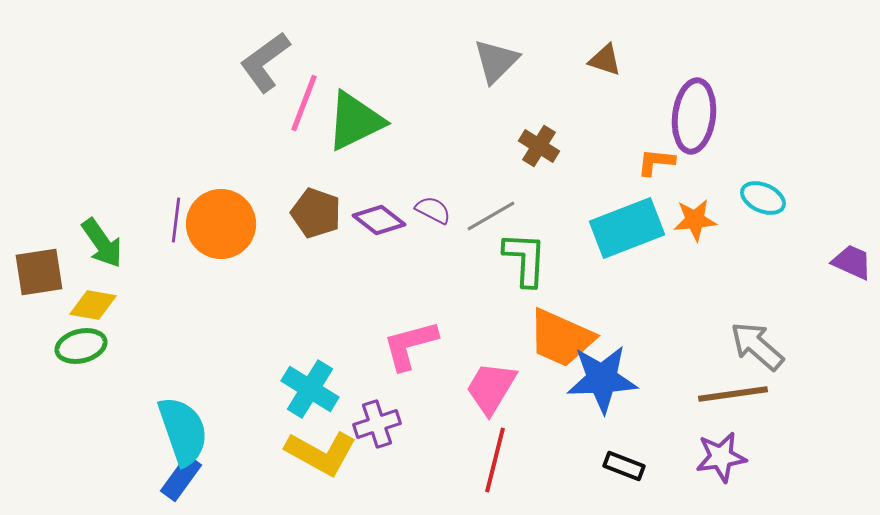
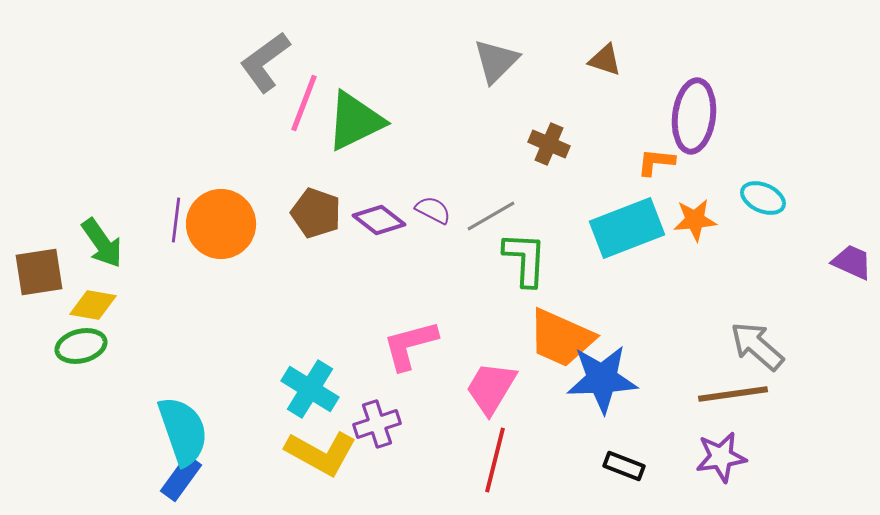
brown cross: moved 10 px right, 2 px up; rotated 9 degrees counterclockwise
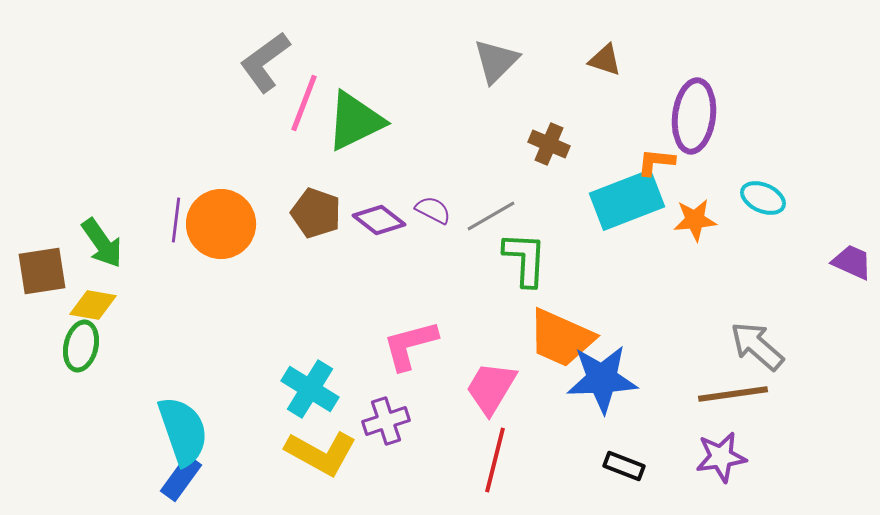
cyan rectangle: moved 28 px up
brown square: moved 3 px right, 1 px up
green ellipse: rotated 63 degrees counterclockwise
purple cross: moved 9 px right, 3 px up
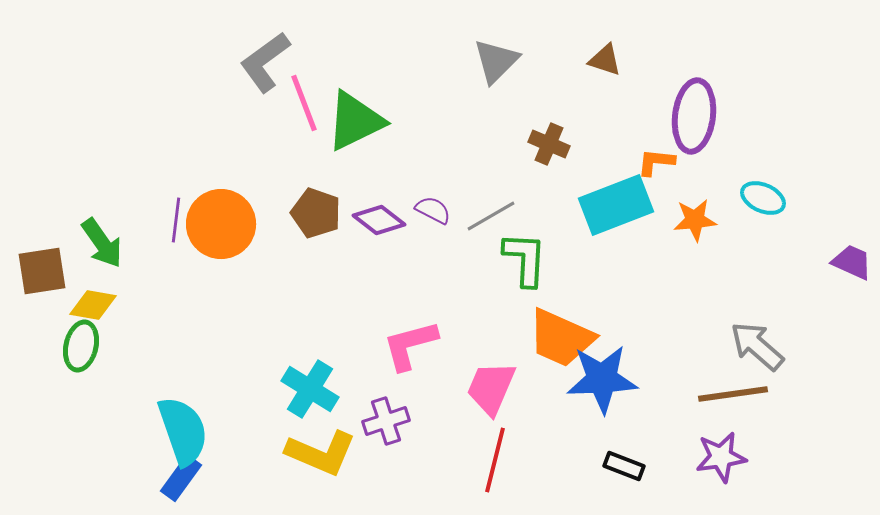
pink line: rotated 42 degrees counterclockwise
cyan rectangle: moved 11 px left, 5 px down
pink trapezoid: rotated 8 degrees counterclockwise
yellow L-shape: rotated 6 degrees counterclockwise
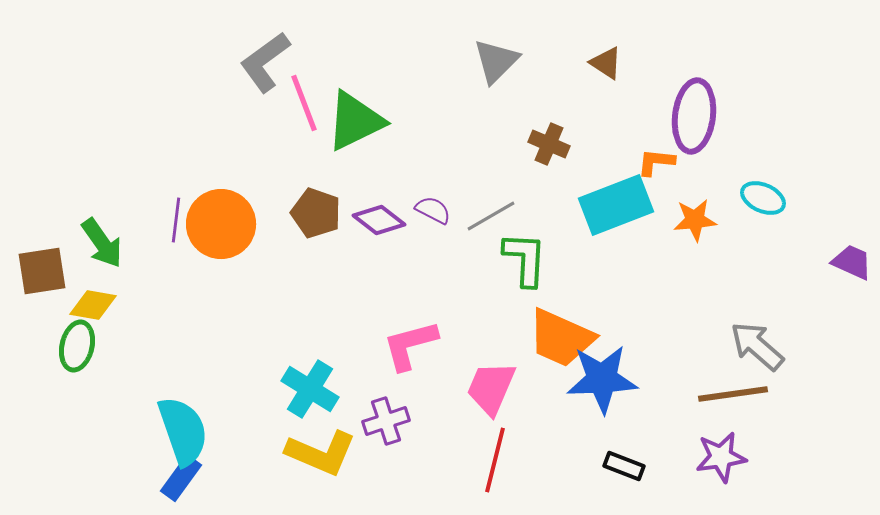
brown triangle: moved 1 px right, 3 px down; rotated 15 degrees clockwise
green ellipse: moved 4 px left
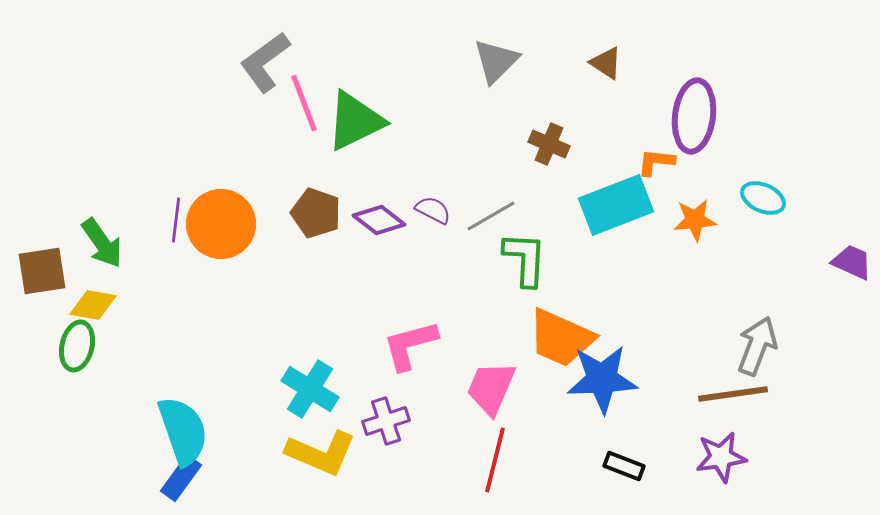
gray arrow: rotated 70 degrees clockwise
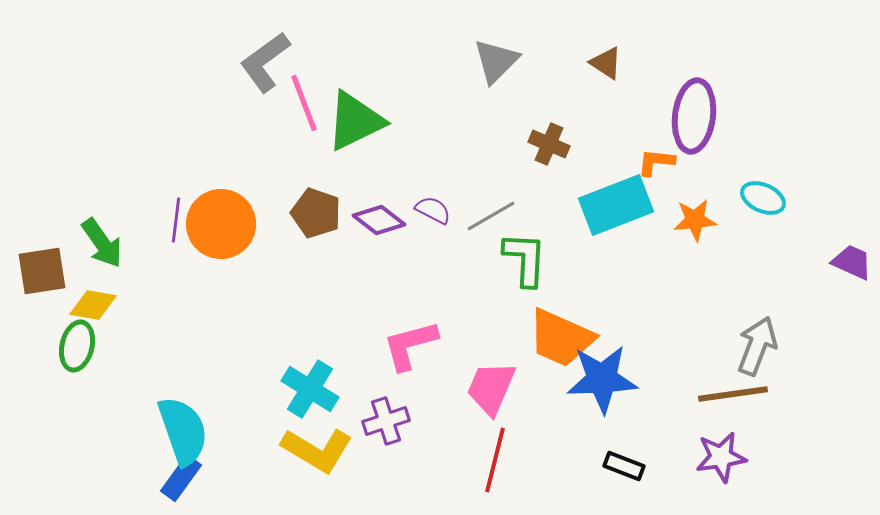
yellow L-shape: moved 4 px left, 3 px up; rotated 8 degrees clockwise
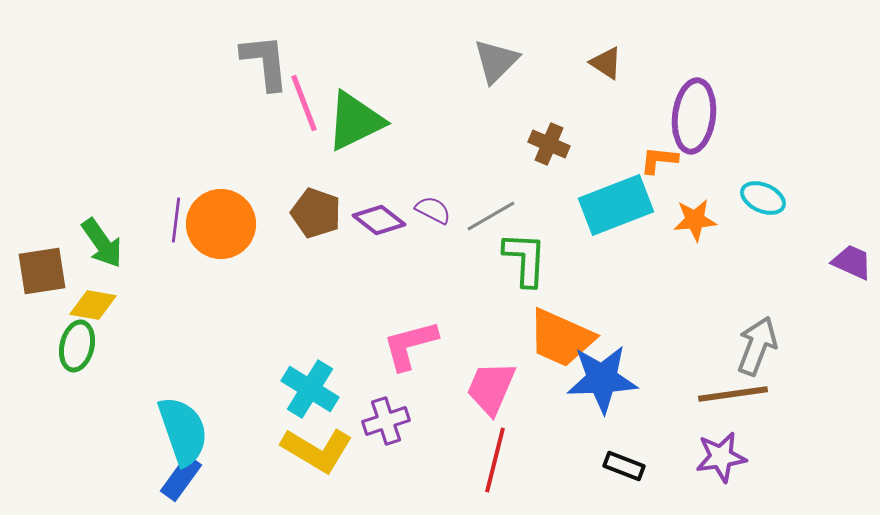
gray L-shape: rotated 120 degrees clockwise
orange L-shape: moved 3 px right, 2 px up
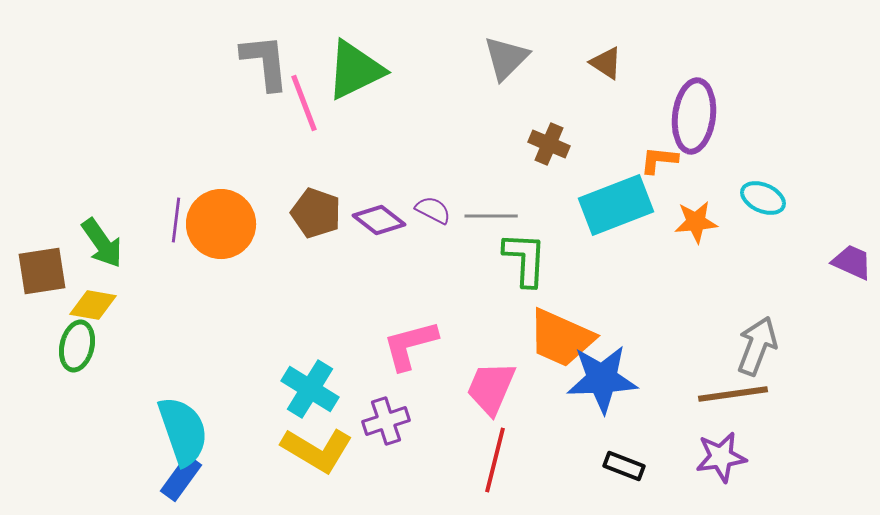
gray triangle: moved 10 px right, 3 px up
green triangle: moved 51 px up
gray line: rotated 30 degrees clockwise
orange star: moved 1 px right, 2 px down
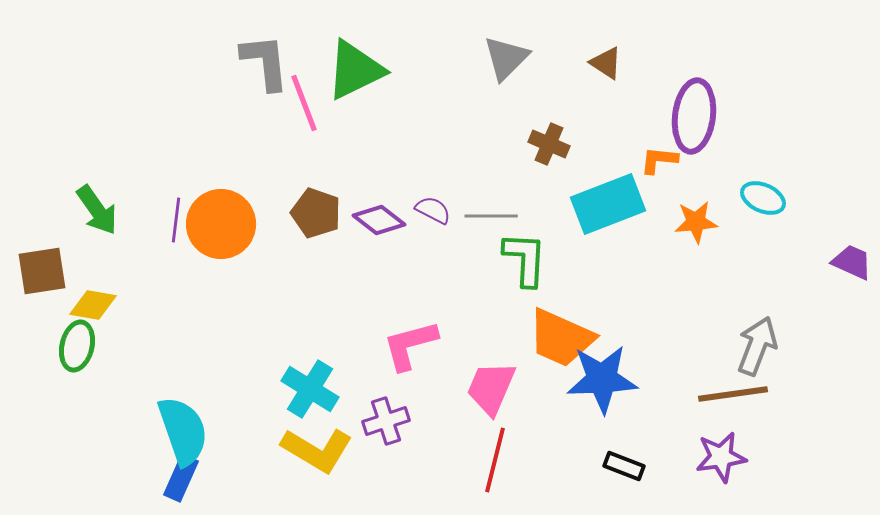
cyan rectangle: moved 8 px left, 1 px up
green arrow: moved 5 px left, 33 px up
blue rectangle: rotated 12 degrees counterclockwise
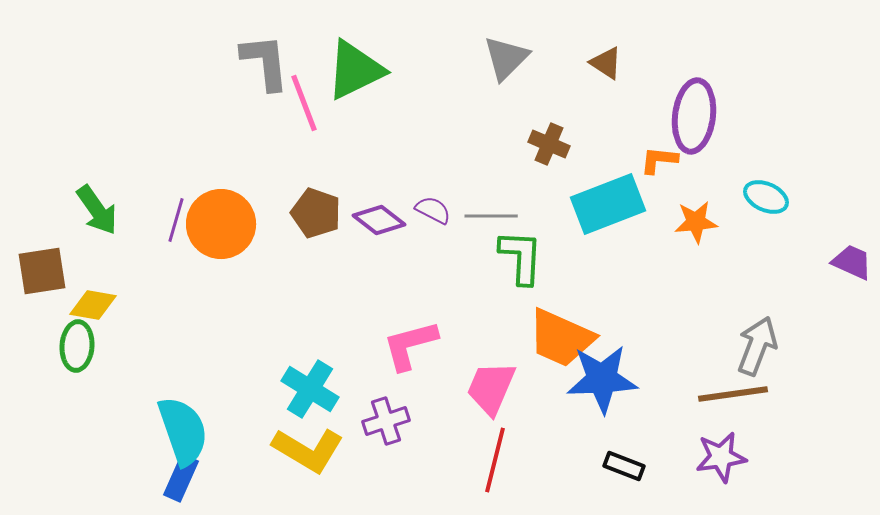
cyan ellipse: moved 3 px right, 1 px up
purple line: rotated 9 degrees clockwise
green L-shape: moved 4 px left, 2 px up
green ellipse: rotated 9 degrees counterclockwise
yellow L-shape: moved 9 px left
